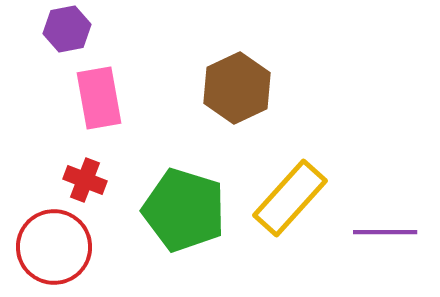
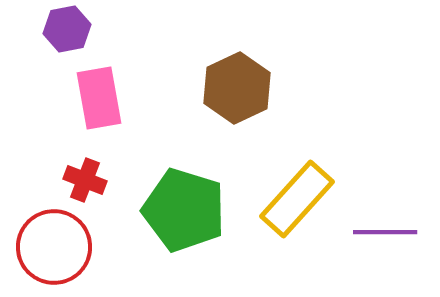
yellow rectangle: moved 7 px right, 1 px down
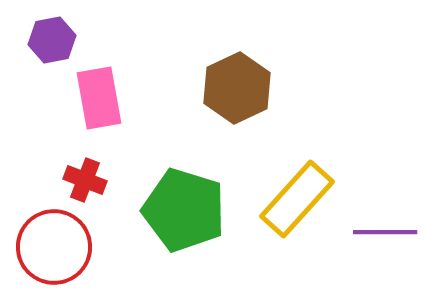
purple hexagon: moved 15 px left, 11 px down
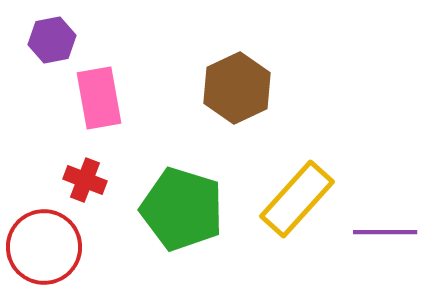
green pentagon: moved 2 px left, 1 px up
red circle: moved 10 px left
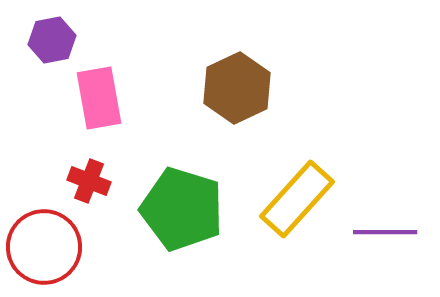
red cross: moved 4 px right, 1 px down
